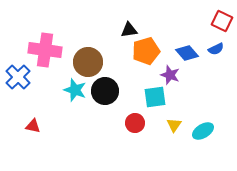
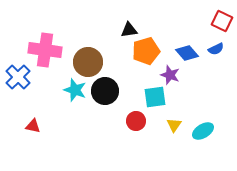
red circle: moved 1 px right, 2 px up
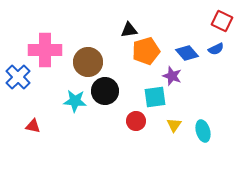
pink cross: rotated 8 degrees counterclockwise
purple star: moved 2 px right, 1 px down
cyan star: moved 11 px down; rotated 15 degrees counterclockwise
cyan ellipse: rotated 75 degrees counterclockwise
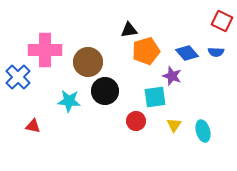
blue semicircle: moved 3 px down; rotated 28 degrees clockwise
cyan star: moved 6 px left
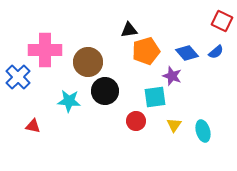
blue semicircle: rotated 42 degrees counterclockwise
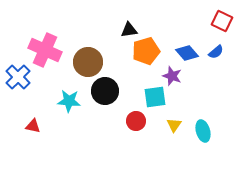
pink cross: rotated 24 degrees clockwise
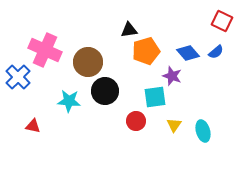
blue diamond: moved 1 px right
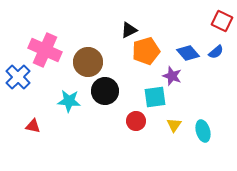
black triangle: rotated 18 degrees counterclockwise
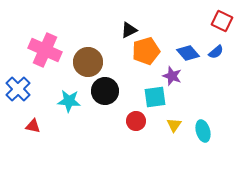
blue cross: moved 12 px down
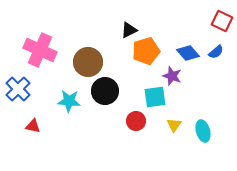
pink cross: moved 5 px left
